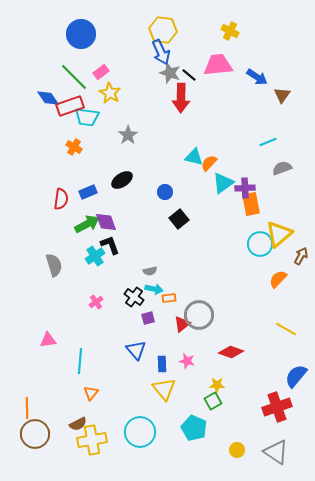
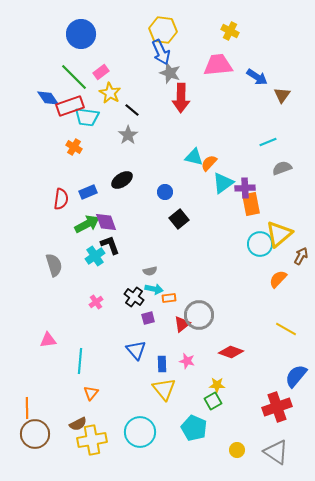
black line at (189, 75): moved 57 px left, 35 px down
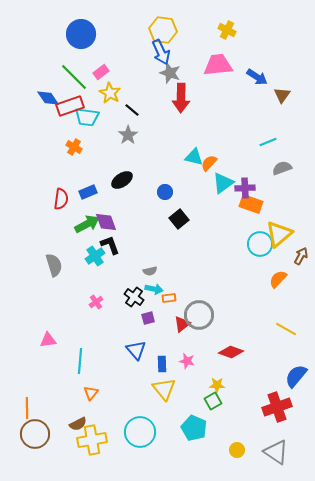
yellow cross at (230, 31): moved 3 px left, 1 px up
orange rectangle at (251, 204): rotated 60 degrees counterclockwise
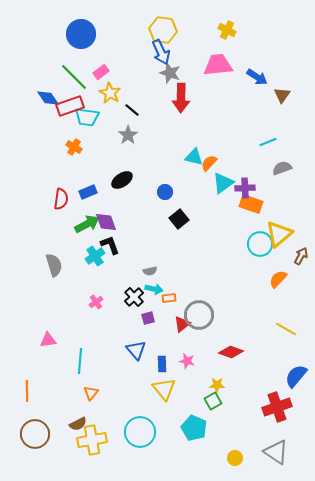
black cross at (134, 297): rotated 12 degrees clockwise
orange line at (27, 408): moved 17 px up
yellow circle at (237, 450): moved 2 px left, 8 px down
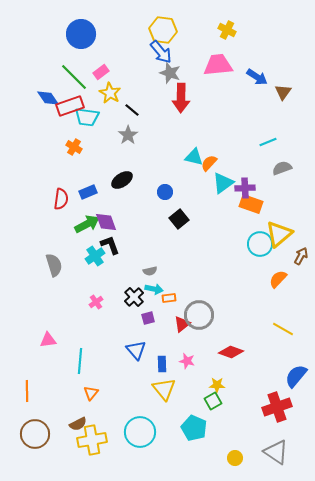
blue arrow at (161, 52): rotated 15 degrees counterclockwise
brown triangle at (282, 95): moved 1 px right, 3 px up
yellow line at (286, 329): moved 3 px left
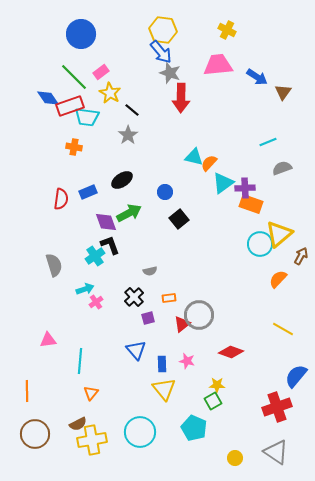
orange cross at (74, 147): rotated 21 degrees counterclockwise
green arrow at (87, 224): moved 42 px right, 11 px up
cyan arrow at (154, 289): moved 69 px left; rotated 30 degrees counterclockwise
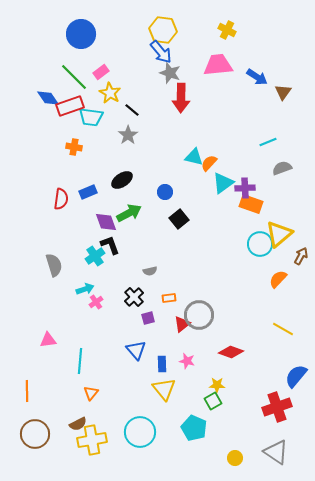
cyan trapezoid at (87, 117): moved 4 px right
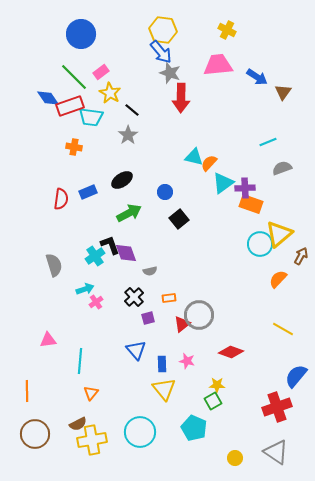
purple diamond at (106, 222): moved 20 px right, 31 px down
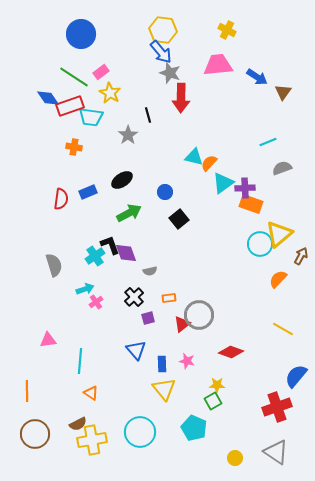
green line at (74, 77): rotated 12 degrees counterclockwise
black line at (132, 110): moved 16 px right, 5 px down; rotated 35 degrees clockwise
orange triangle at (91, 393): rotated 35 degrees counterclockwise
